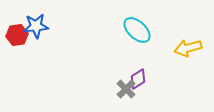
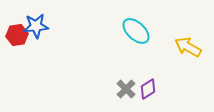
cyan ellipse: moved 1 px left, 1 px down
yellow arrow: moved 1 px up; rotated 44 degrees clockwise
purple diamond: moved 10 px right, 10 px down
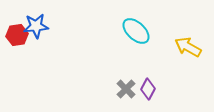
purple diamond: rotated 30 degrees counterclockwise
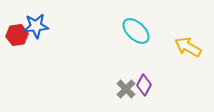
purple diamond: moved 4 px left, 4 px up
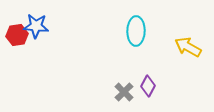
blue star: rotated 10 degrees clockwise
cyan ellipse: rotated 48 degrees clockwise
purple diamond: moved 4 px right, 1 px down
gray cross: moved 2 px left, 3 px down
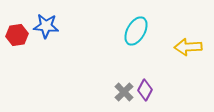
blue star: moved 10 px right
cyan ellipse: rotated 28 degrees clockwise
yellow arrow: rotated 32 degrees counterclockwise
purple diamond: moved 3 px left, 4 px down
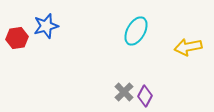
blue star: rotated 20 degrees counterclockwise
red hexagon: moved 3 px down
yellow arrow: rotated 8 degrees counterclockwise
purple diamond: moved 6 px down
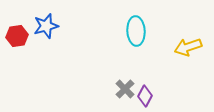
cyan ellipse: rotated 32 degrees counterclockwise
red hexagon: moved 2 px up
yellow arrow: rotated 8 degrees counterclockwise
gray cross: moved 1 px right, 3 px up
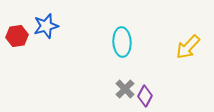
cyan ellipse: moved 14 px left, 11 px down
yellow arrow: rotated 28 degrees counterclockwise
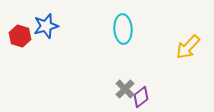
red hexagon: moved 3 px right; rotated 25 degrees clockwise
cyan ellipse: moved 1 px right, 13 px up
purple diamond: moved 4 px left, 1 px down; rotated 25 degrees clockwise
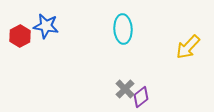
blue star: rotated 25 degrees clockwise
red hexagon: rotated 15 degrees clockwise
